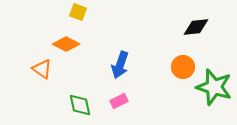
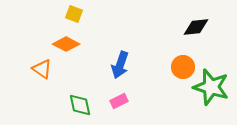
yellow square: moved 4 px left, 2 px down
green star: moved 3 px left
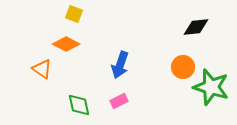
green diamond: moved 1 px left
